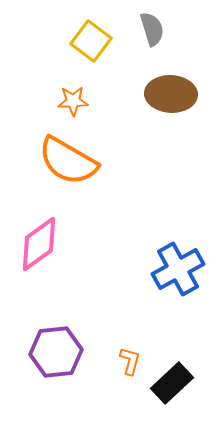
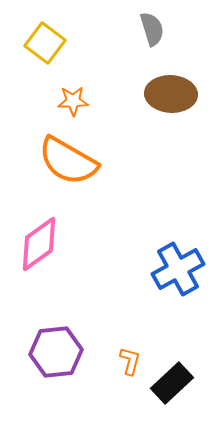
yellow square: moved 46 px left, 2 px down
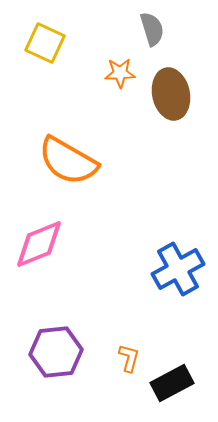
yellow square: rotated 12 degrees counterclockwise
brown ellipse: rotated 75 degrees clockwise
orange star: moved 47 px right, 28 px up
pink diamond: rotated 14 degrees clockwise
orange L-shape: moved 1 px left, 3 px up
black rectangle: rotated 15 degrees clockwise
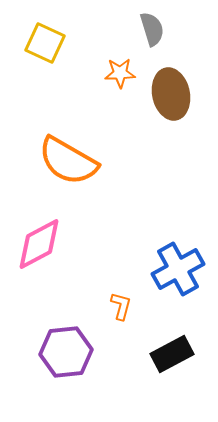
pink diamond: rotated 6 degrees counterclockwise
purple hexagon: moved 10 px right
orange L-shape: moved 8 px left, 52 px up
black rectangle: moved 29 px up
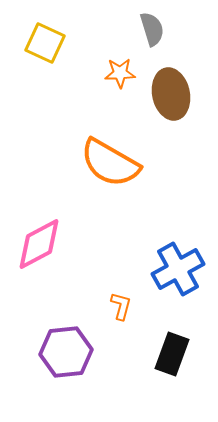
orange semicircle: moved 42 px right, 2 px down
black rectangle: rotated 42 degrees counterclockwise
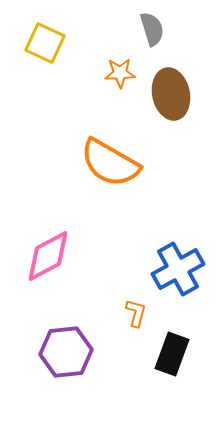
pink diamond: moved 9 px right, 12 px down
orange L-shape: moved 15 px right, 7 px down
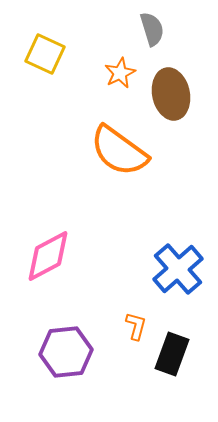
yellow square: moved 11 px down
orange star: rotated 24 degrees counterclockwise
orange semicircle: moved 9 px right, 12 px up; rotated 6 degrees clockwise
blue cross: rotated 12 degrees counterclockwise
orange L-shape: moved 13 px down
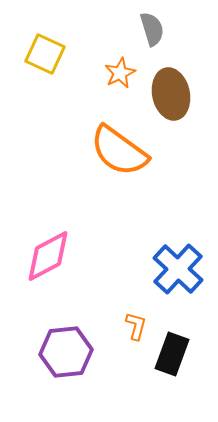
blue cross: rotated 6 degrees counterclockwise
